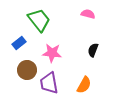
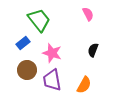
pink semicircle: rotated 48 degrees clockwise
blue rectangle: moved 4 px right
pink star: rotated 12 degrees clockwise
purple trapezoid: moved 3 px right, 3 px up
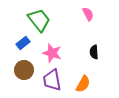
black semicircle: moved 1 px right, 2 px down; rotated 24 degrees counterclockwise
brown circle: moved 3 px left
orange semicircle: moved 1 px left, 1 px up
